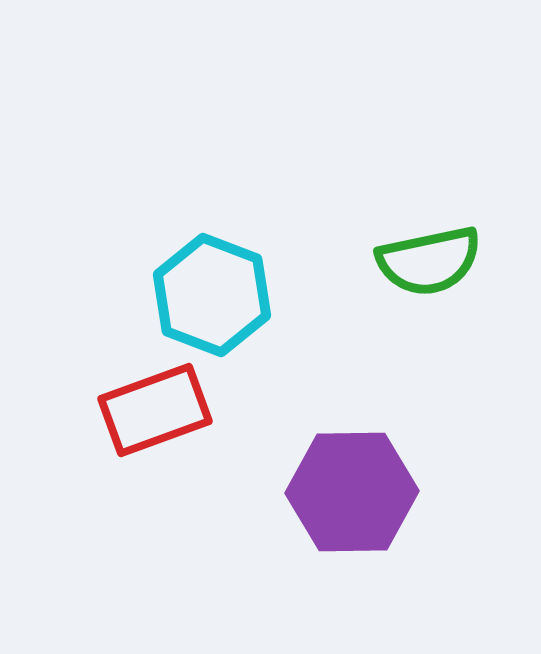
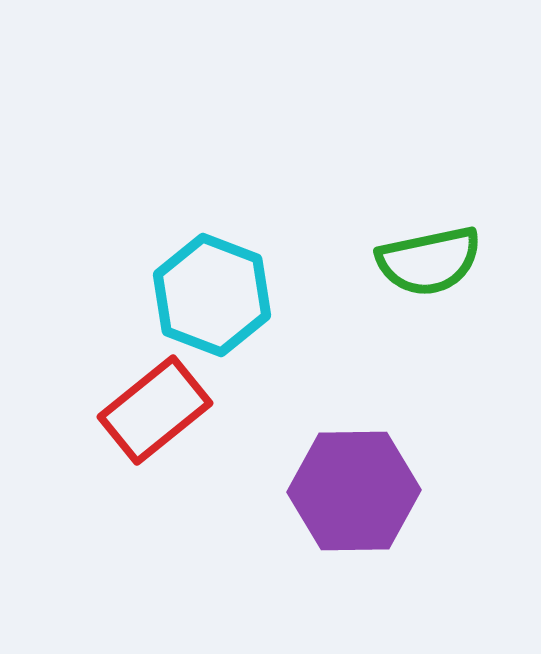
red rectangle: rotated 19 degrees counterclockwise
purple hexagon: moved 2 px right, 1 px up
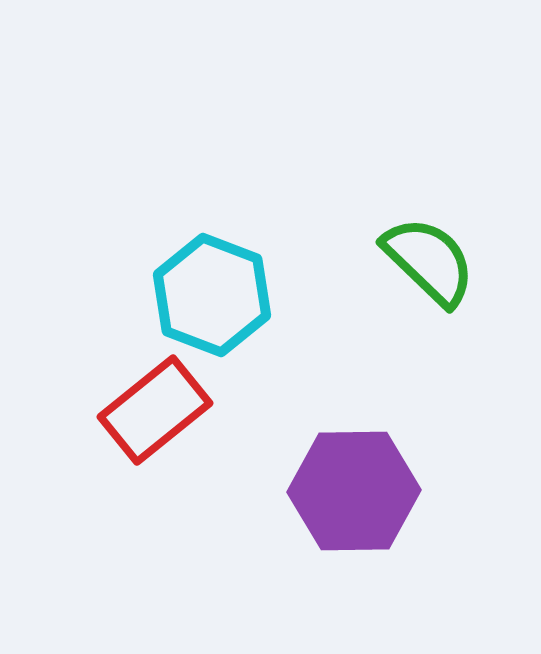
green semicircle: rotated 124 degrees counterclockwise
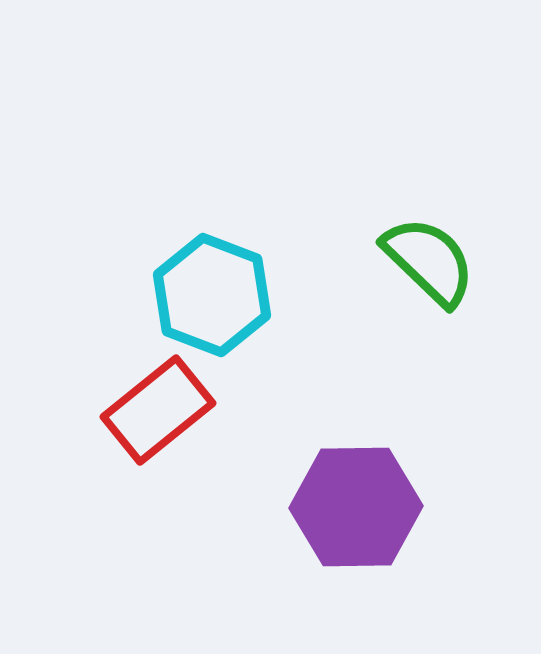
red rectangle: moved 3 px right
purple hexagon: moved 2 px right, 16 px down
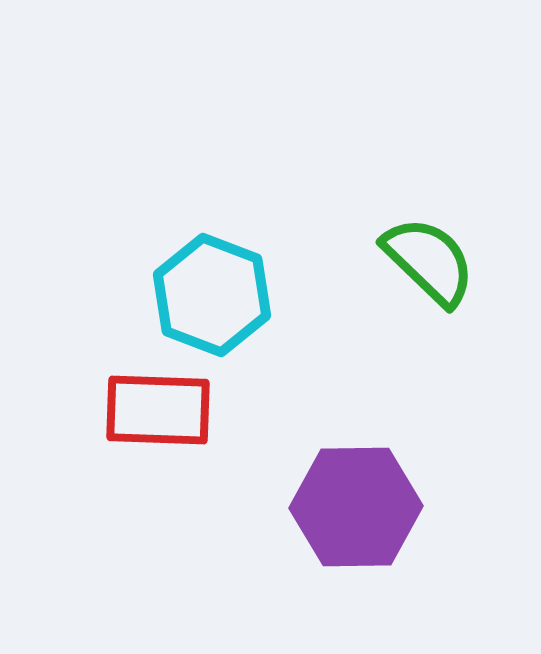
red rectangle: rotated 41 degrees clockwise
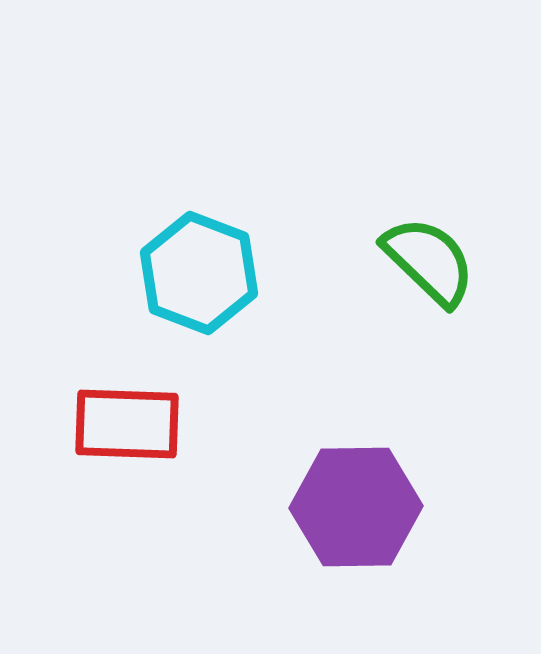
cyan hexagon: moved 13 px left, 22 px up
red rectangle: moved 31 px left, 14 px down
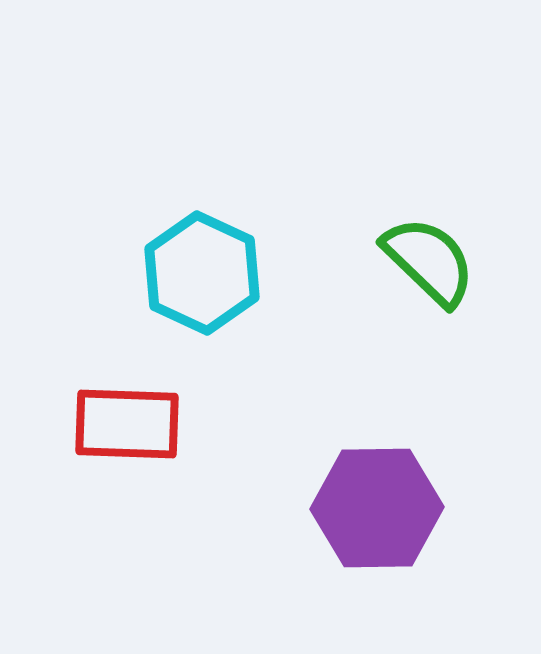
cyan hexagon: moved 3 px right; rotated 4 degrees clockwise
purple hexagon: moved 21 px right, 1 px down
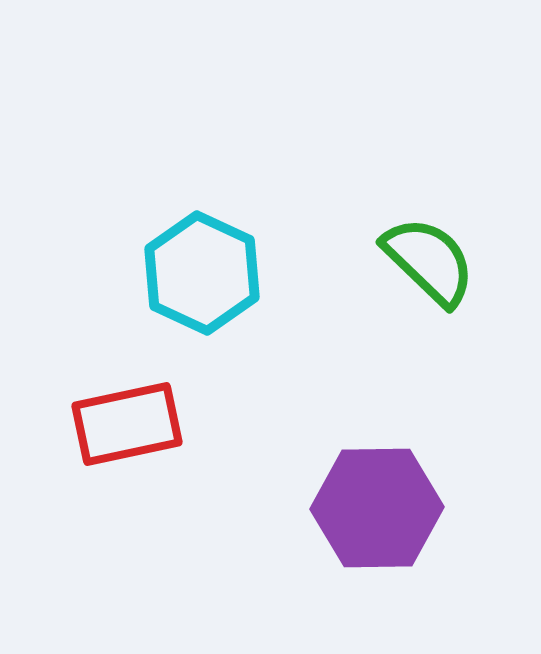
red rectangle: rotated 14 degrees counterclockwise
